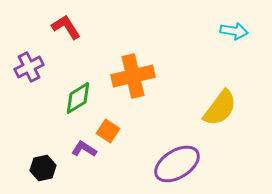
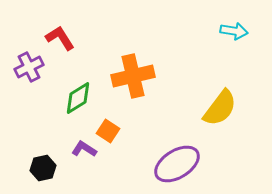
red L-shape: moved 6 px left, 11 px down
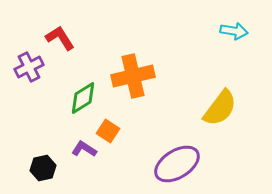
green diamond: moved 5 px right
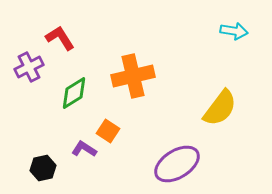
green diamond: moved 9 px left, 5 px up
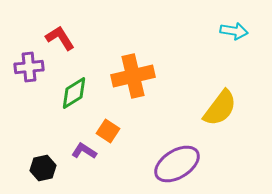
purple cross: rotated 20 degrees clockwise
purple L-shape: moved 2 px down
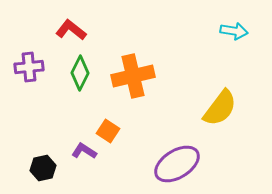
red L-shape: moved 11 px right, 8 px up; rotated 20 degrees counterclockwise
green diamond: moved 6 px right, 20 px up; rotated 32 degrees counterclockwise
